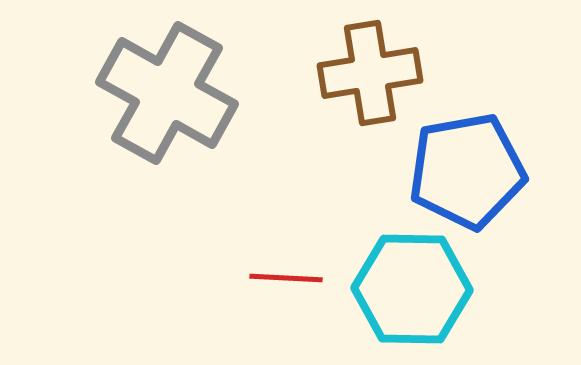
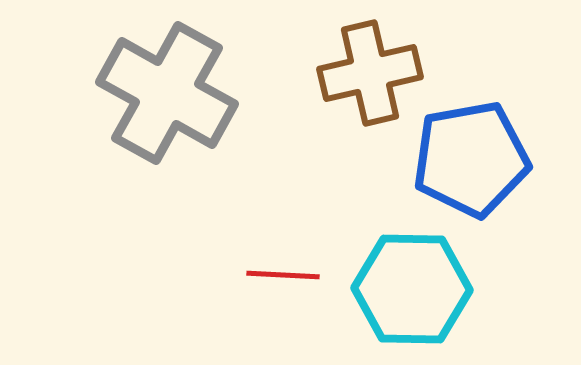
brown cross: rotated 4 degrees counterclockwise
blue pentagon: moved 4 px right, 12 px up
red line: moved 3 px left, 3 px up
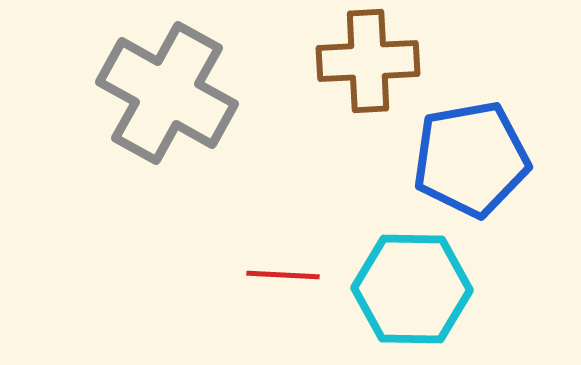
brown cross: moved 2 px left, 12 px up; rotated 10 degrees clockwise
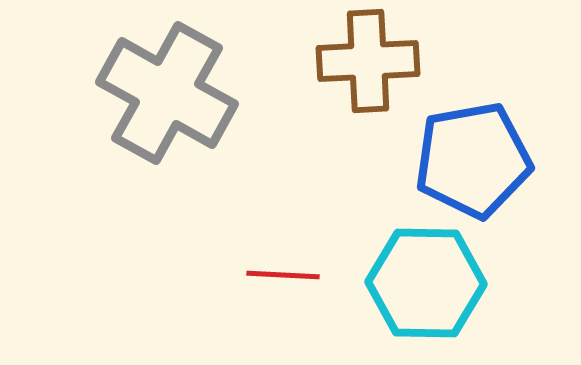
blue pentagon: moved 2 px right, 1 px down
cyan hexagon: moved 14 px right, 6 px up
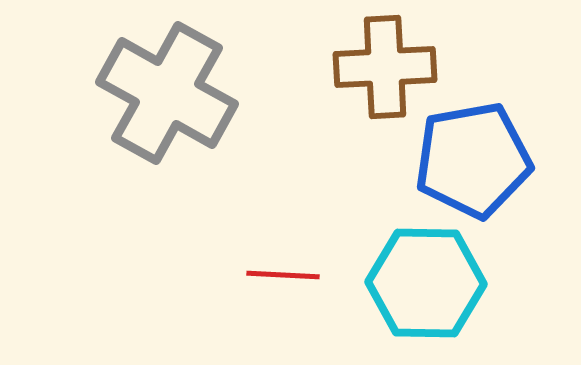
brown cross: moved 17 px right, 6 px down
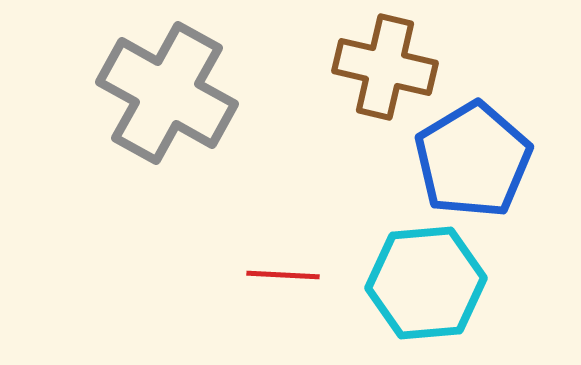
brown cross: rotated 16 degrees clockwise
blue pentagon: rotated 21 degrees counterclockwise
cyan hexagon: rotated 6 degrees counterclockwise
